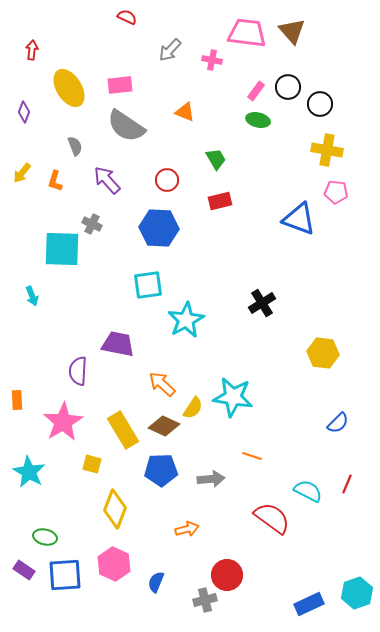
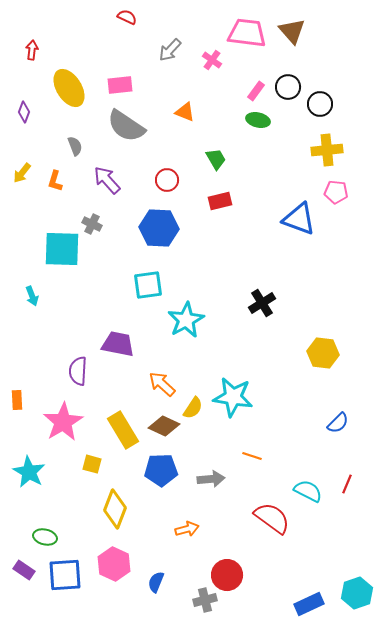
pink cross at (212, 60): rotated 24 degrees clockwise
yellow cross at (327, 150): rotated 16 degrees counterclockwise
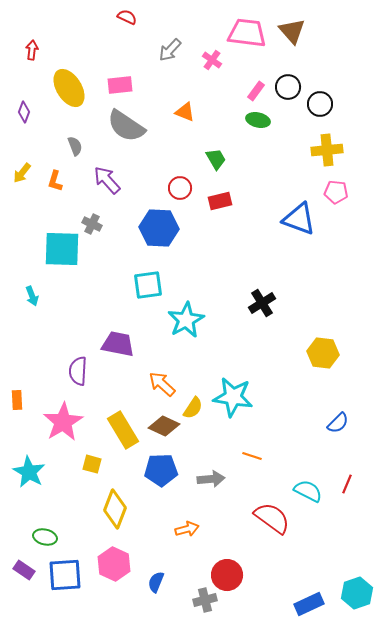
red circle at (167, 180): moved 13 px right, 8 px down
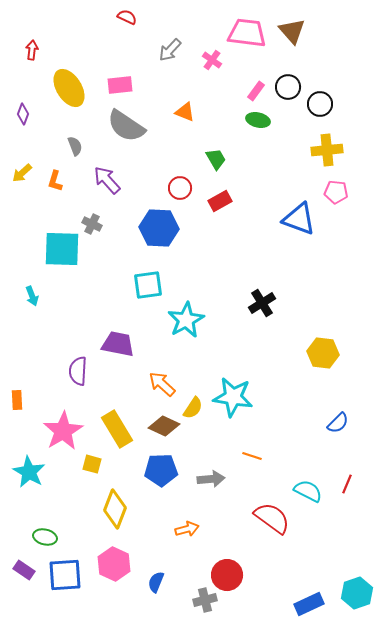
purple diamond at (24, 112): moved 1 px left, 2 px down
yellow arrow at (22, 173): rotated 10 degrees clockwise
red rectangle at (220, 201): rotated 15 degrees counterclockwise
pink star at (63, 422): moved 9 px down
yellow rectangle at (123, 430): moved 6 px left, 1 px up
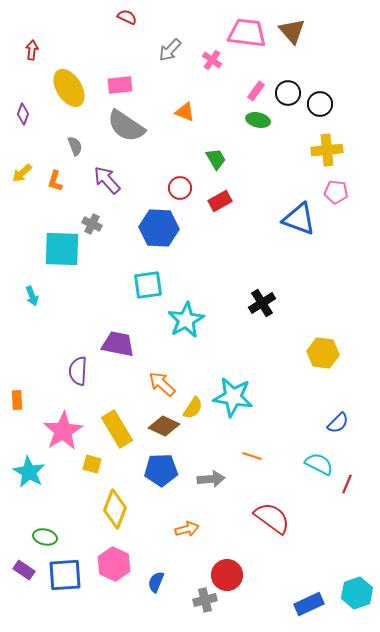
black circle at (288, 87): moved 6 px down
cyan semicircle at (308, 491): moved 11 px right, 27 px up
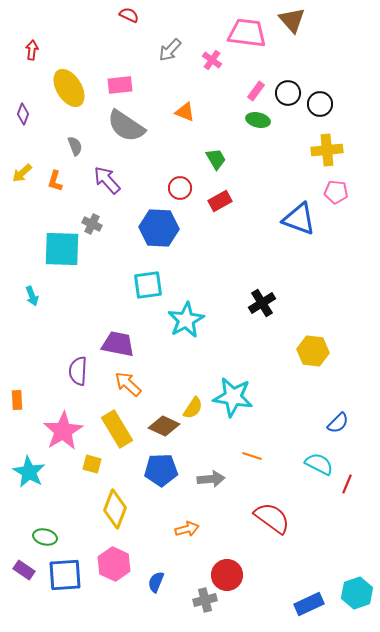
red semicircle at (127, 17): moved 2 px right, 2 px up
brown triangle at (292, 31): moved 11 px up
yellow hexagon at (323, 353): moved 10 px left, 2 px up
orange arrow at (162, 384): moved 34 px left
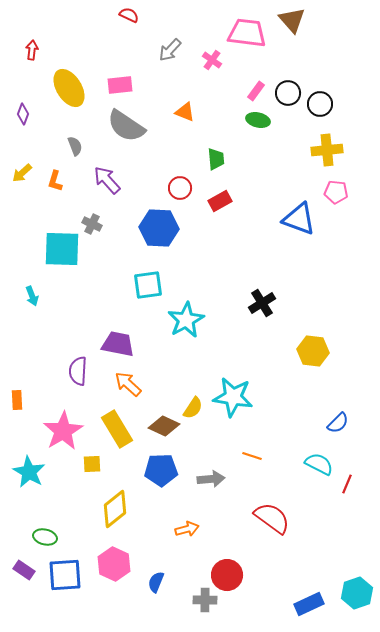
green trapezoid at (216, 159): rotated 25 degrees clockwise
yellow square at (92, 464): rotated 18 degrees counterclockwise
yellow diamond at (115, 509): rotated 30 degrees clockwise
gray cross at (205, 600): rotated 15 degrees clockwise
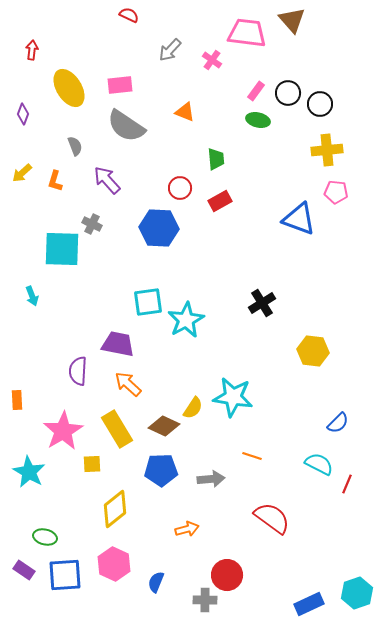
cyan square at (148, 285): moved 17 px down
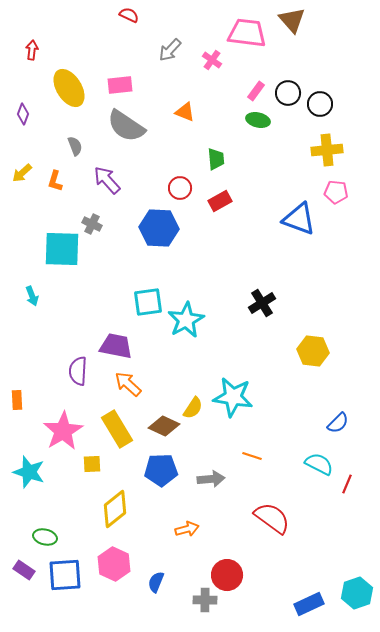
purple trapezoid at (118, 344): moved 2 px left, 2 px down
cyan star at (29, 472): rotated 12 degrees counterclockwise
